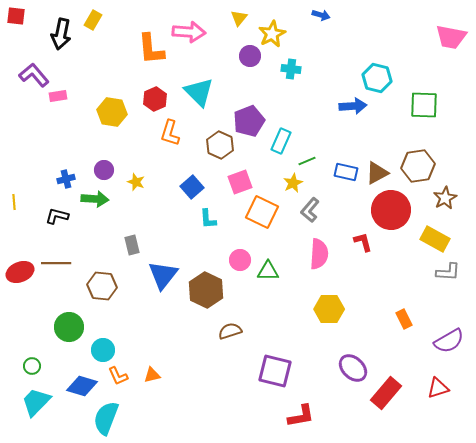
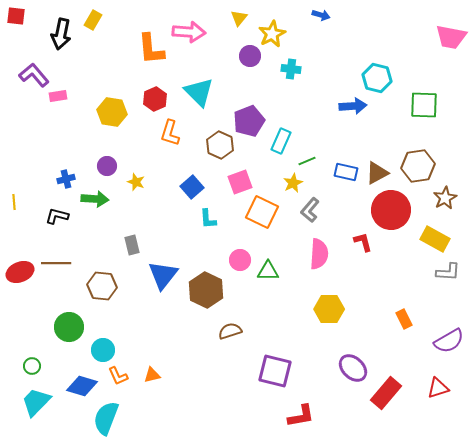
purple circle at (104, 170): moved 3 px right, 4 px up
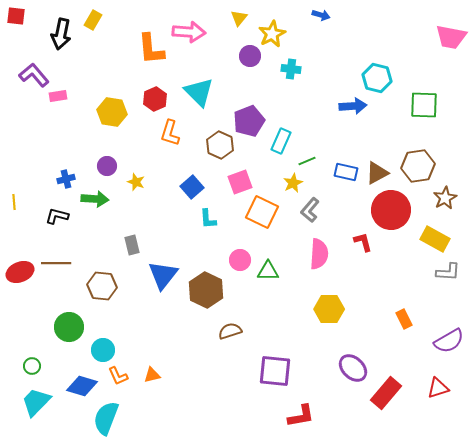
purple square at (275, 371): rotated 8 degrees counterclockwise
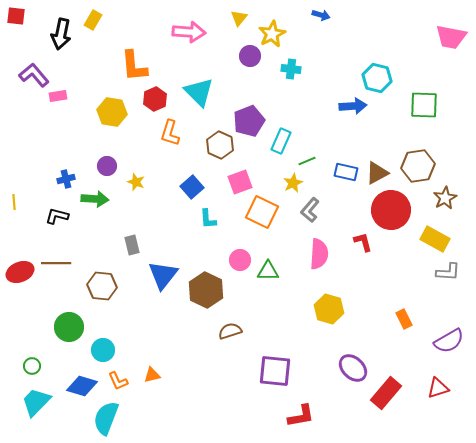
orange L-shape at (151, 49): moved 17 px left, 17 px down
yellow hexagon at (329, 309): rotated 16 degrees clockwise
orange L-shape at (118, 376): moved 5 px down
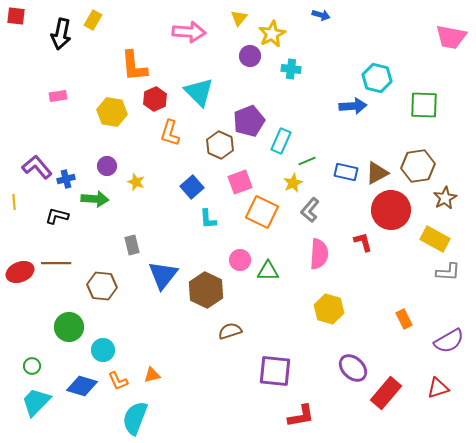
purple L-shape at (34, 75): moved 3 px right, 92 px down
cyan semicircle at (106, 418): moved 29 px right
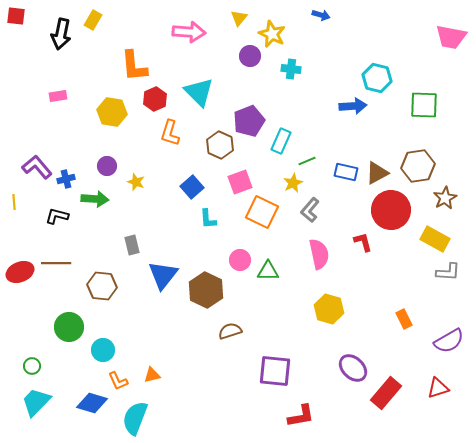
yellow star at (272, 34): rotated 20 degrees counterclockwise
pink semicircle at (319, 254): rotated 16 degrees counterclockwise
blue diamond at (82, 386): moved 10 px right, 17 px down
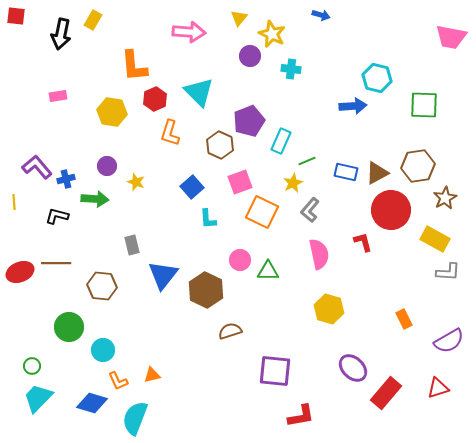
cyan trapezoid at (36, 402): moved 2 px right, 4 px up
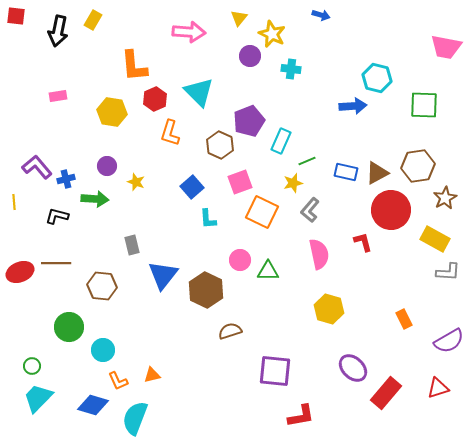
black arrow at (61, 34): moved 3 px left, 3 px up
pink trapezoid at (451, 37): moved 5 px left, 10 px down
yellow star at (293, 183): rotated 12 degrees clockwise
blue diamond at (92, 403): moved 1 px right, 2 px down
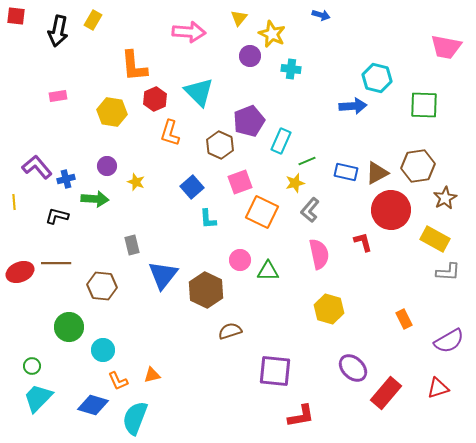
yellow star at (293, 183): moved 2 px right
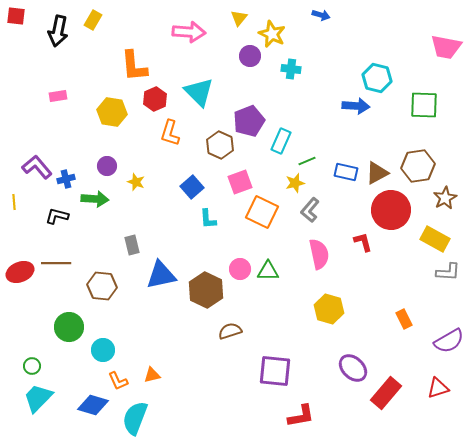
blue arrow at (353, 106): moved 3 px right; rotated 8 degrees clockwise
pink circle at (240, 260): moved 9 px down
blue triangle at (163, 275): moved 2 px left; rotated 40 degrees clockwise
